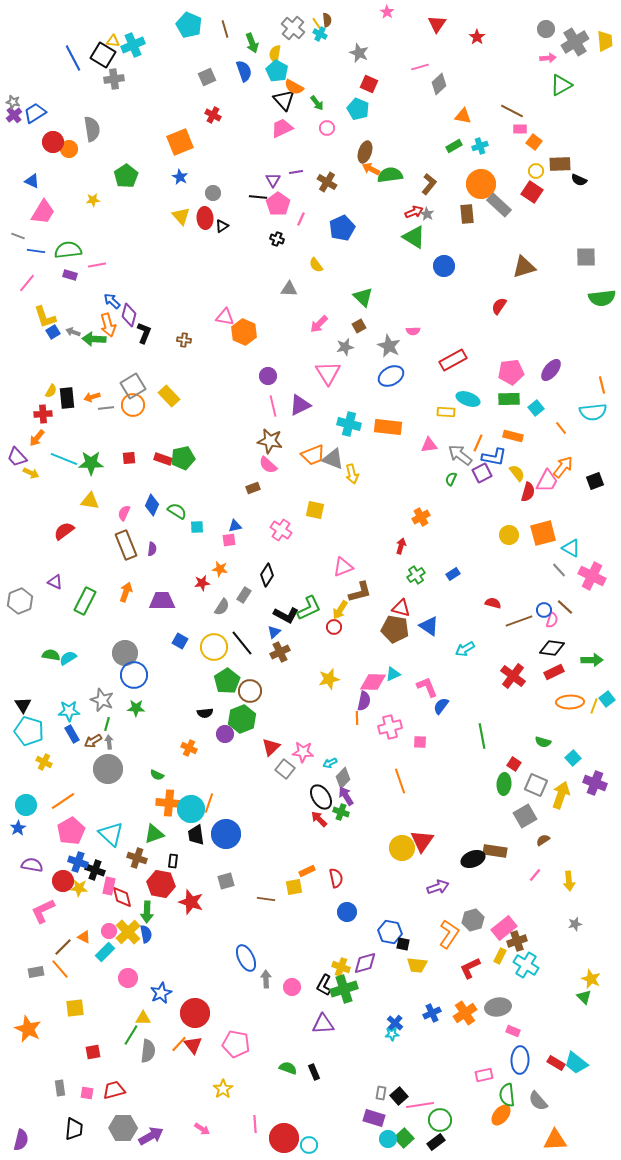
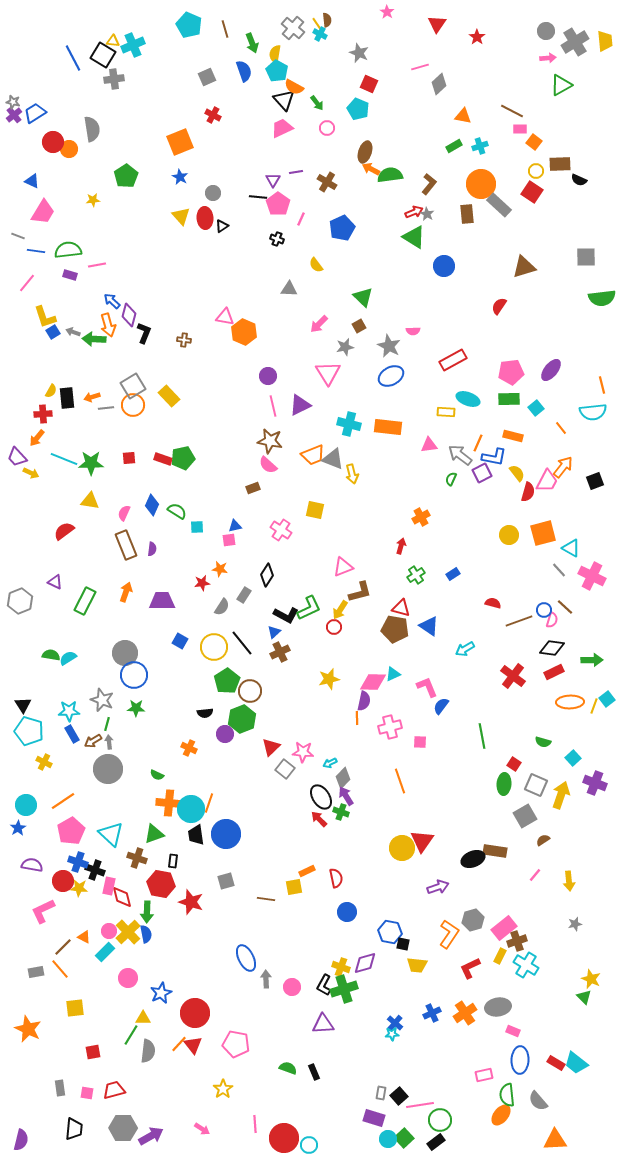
gray circle at (546, 29): moved 2 px down
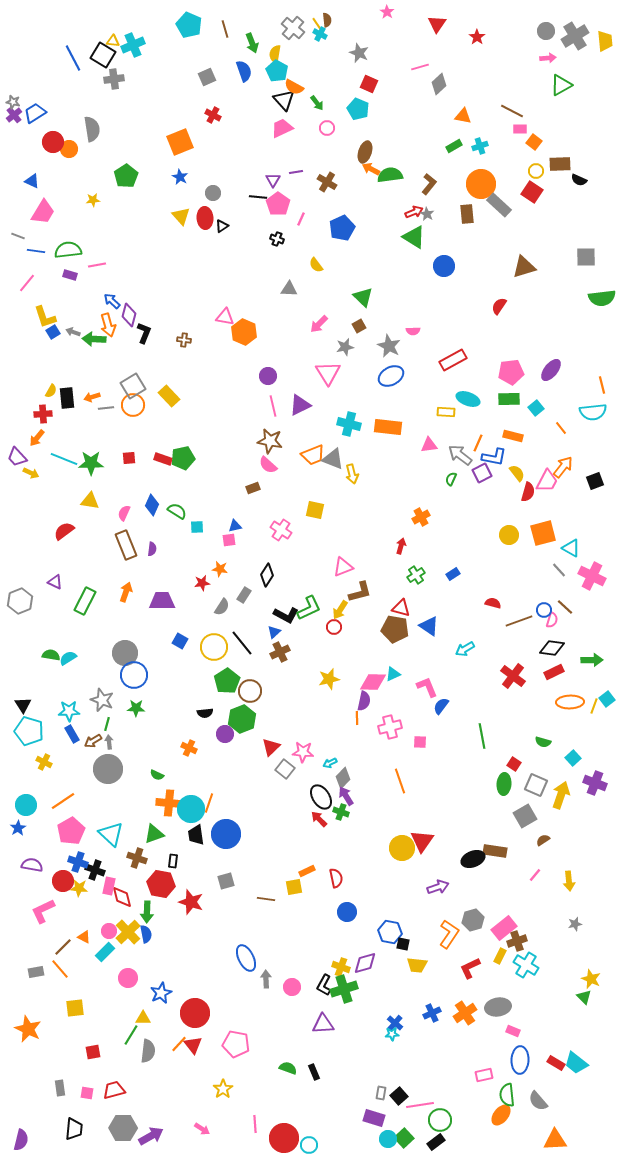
gray cross at (575, 42): moved 6 px up
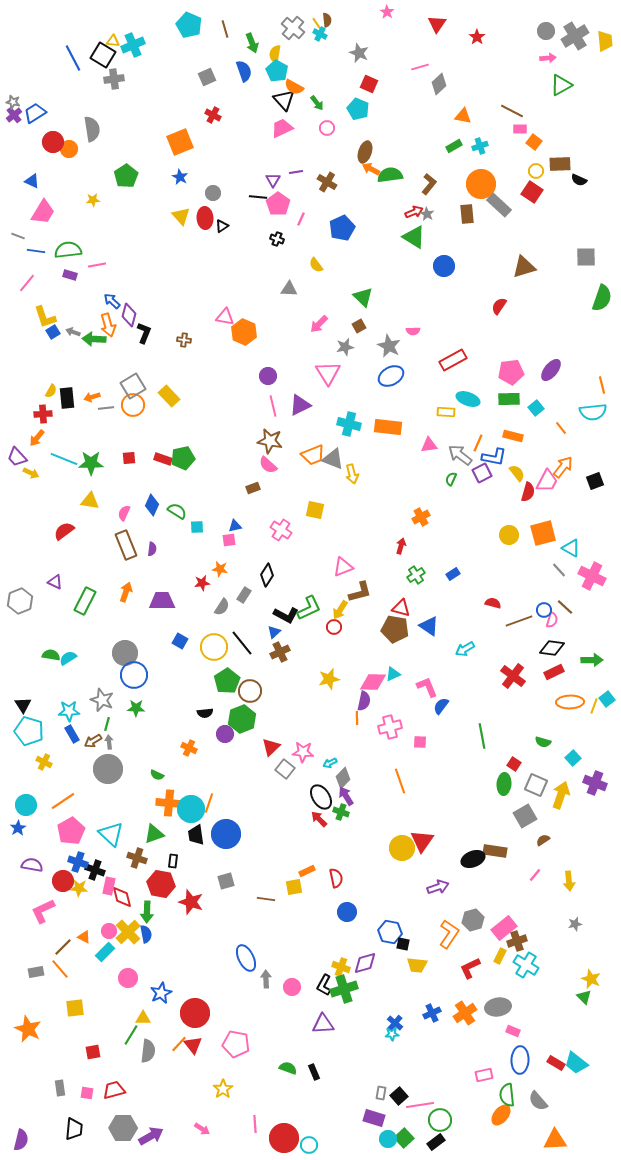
green semicircle at (602, 298): rotated 64 degrees counterclockwise
